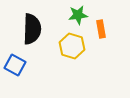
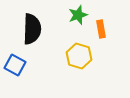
green star: rotated 12 degrees counterclockwise
yellow hexagon: moved 7 px right, 10 px down
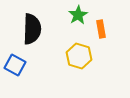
green star: rotated 12 degrees counterclockwise
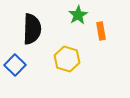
orange rectangle: moved 2 px down
yellow hexagon: moved 12 px left, 3 px down
blue square: rotated 15 degrees clockwise
